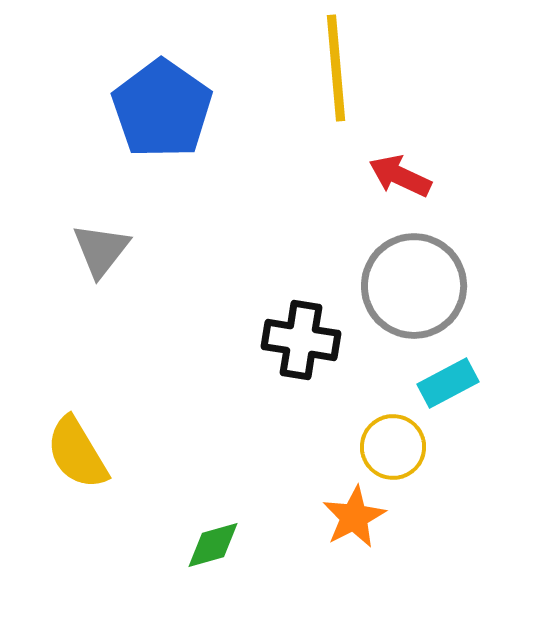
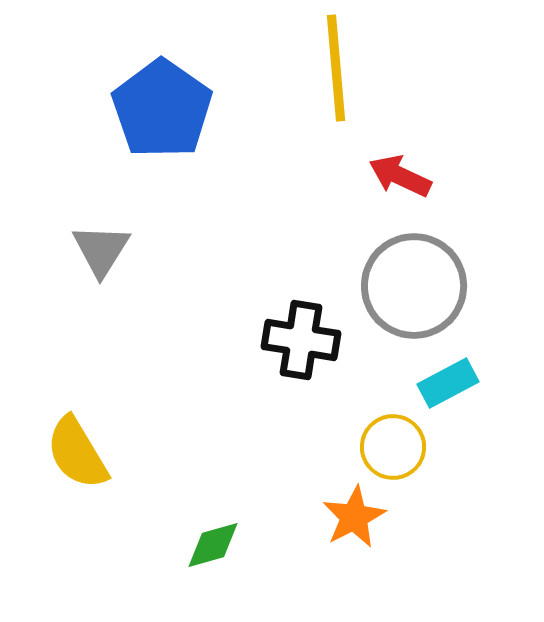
gray triangle: rotated 6 degrees counterclockwise
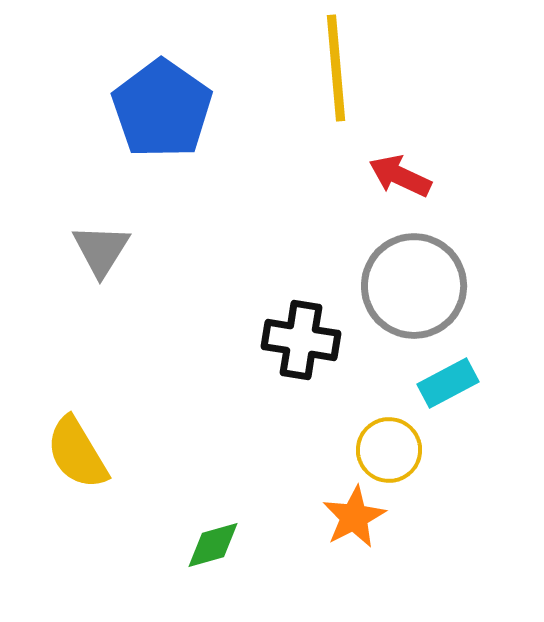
yellow circle: moved 4 px left, 3 px down
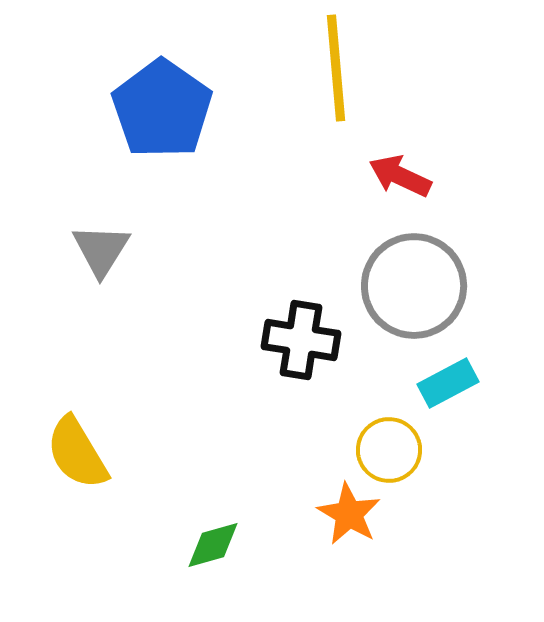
orange star: moved 5 px left, 3 px up; rotated 14 degrees counterclockwise
